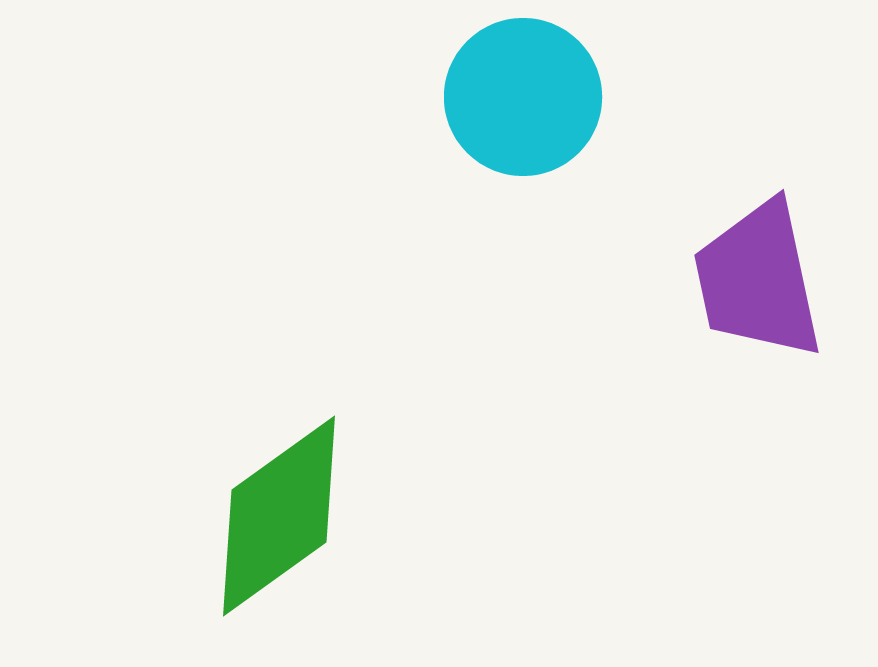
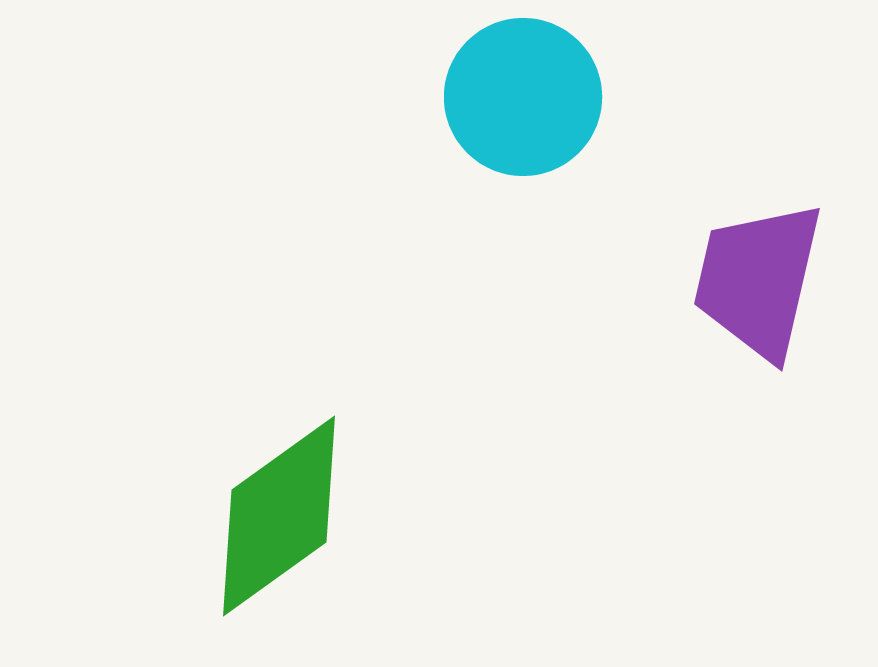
purple trapezoid: rotated 25 degrees clockwise
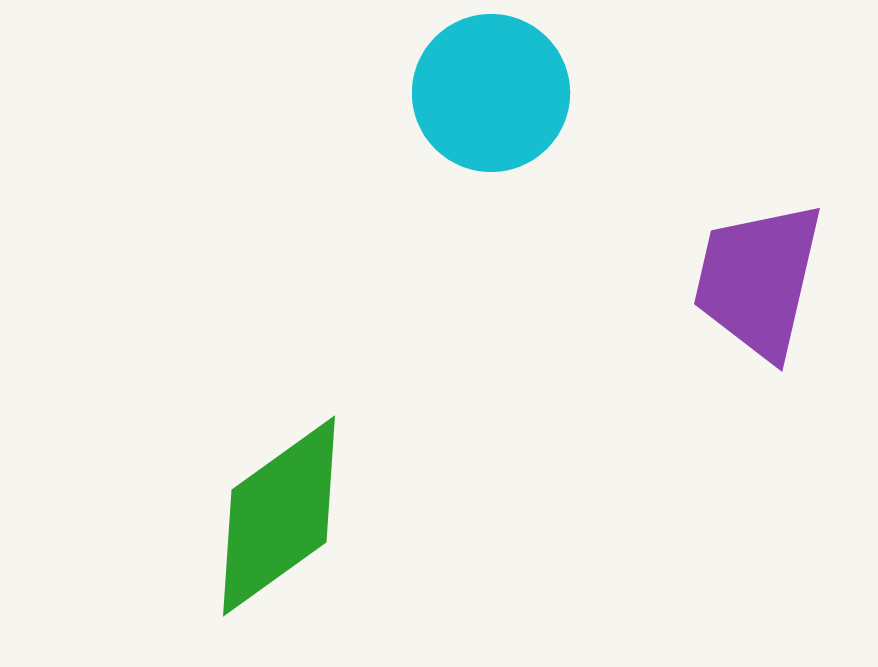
cyan circle: moved 32 px left, 4 px up
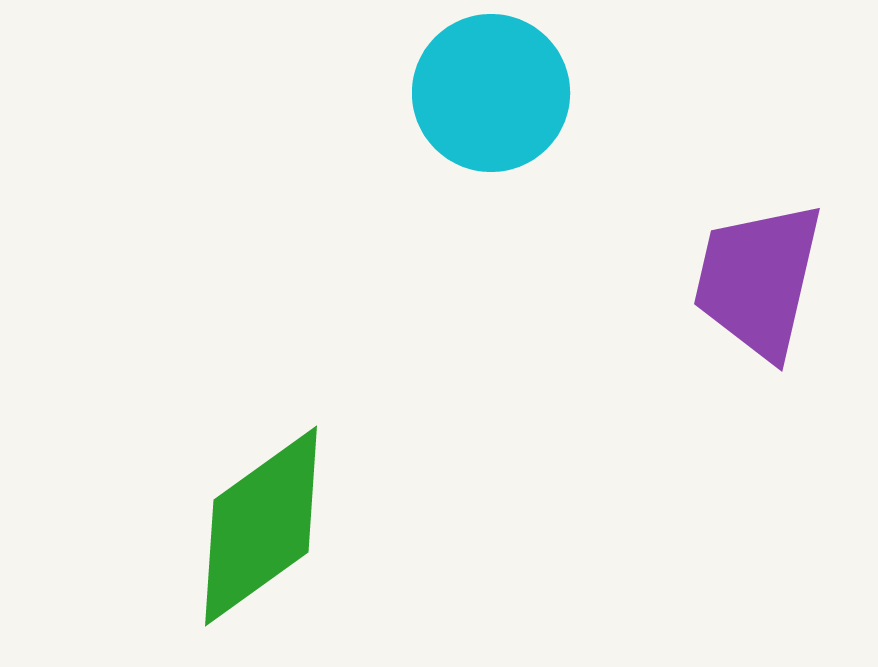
green diamond: moved 18 px left, 10 px down
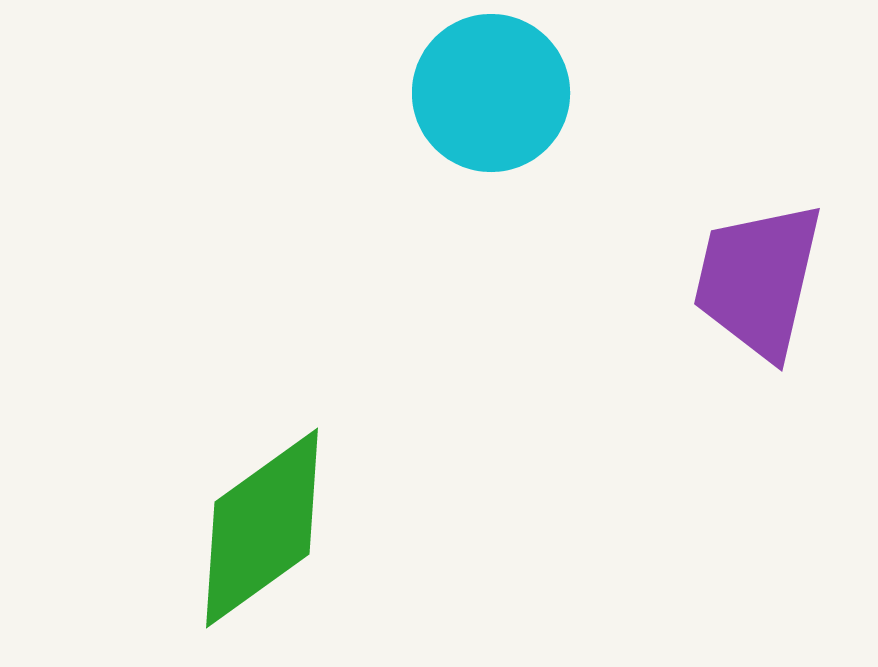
green diamond: moved 1 px right, 2 px down
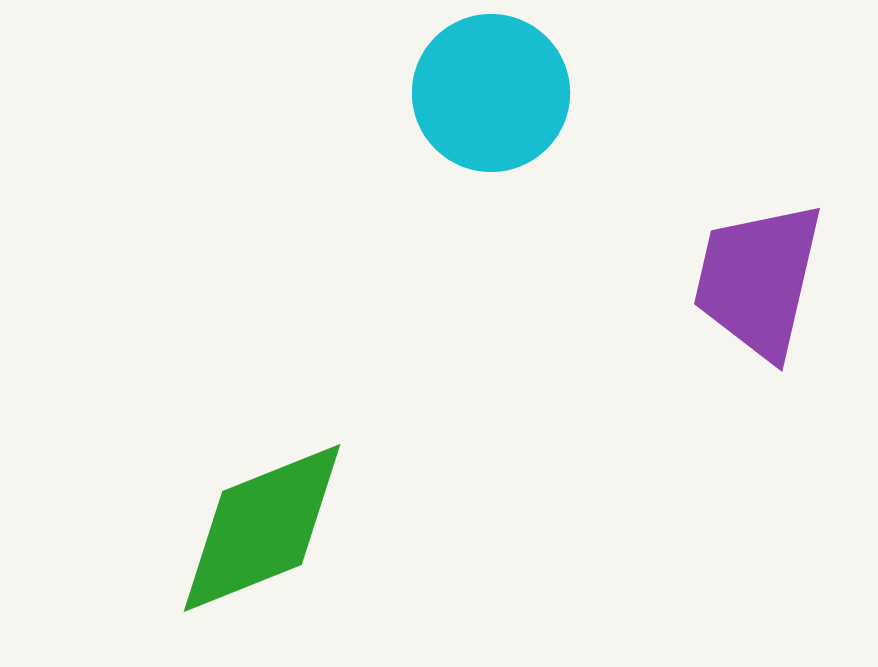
green diamond: rotated 14 degrees clockwise
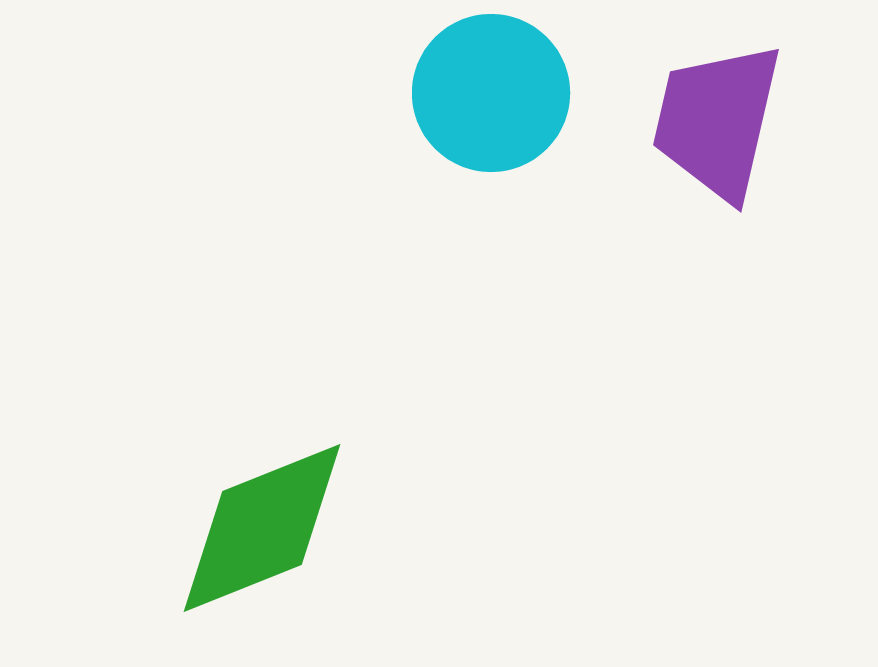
purple trapezoid: moved 41 px left, 159 px up
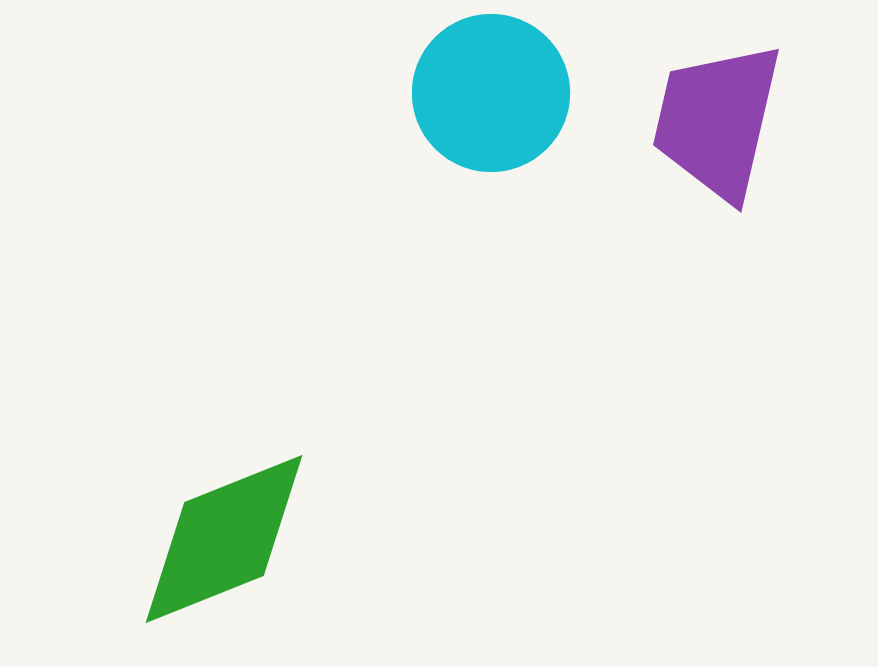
green diamond: moved 38 px left, 11 px down
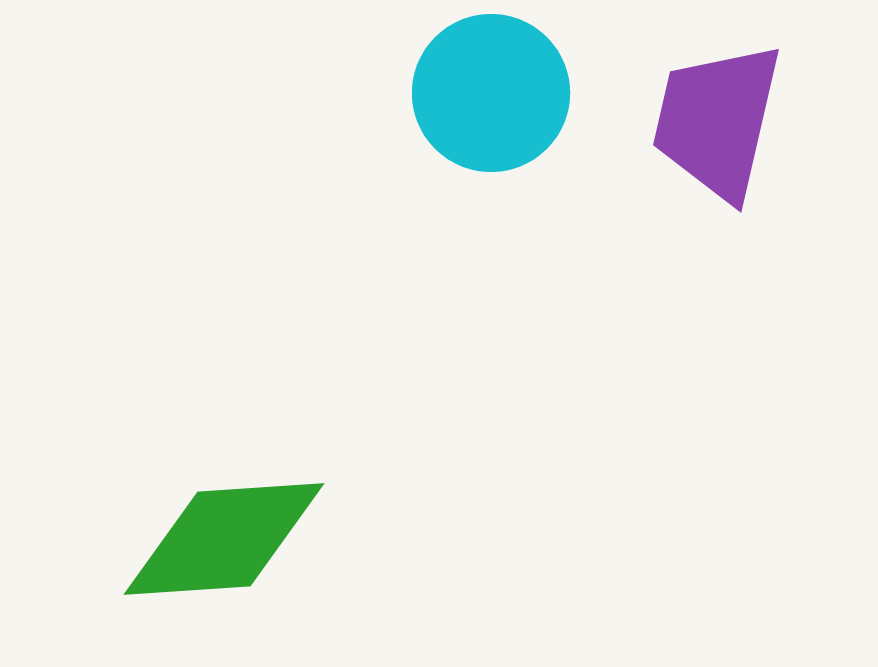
green diamond: rotated 18 degrees clockwise
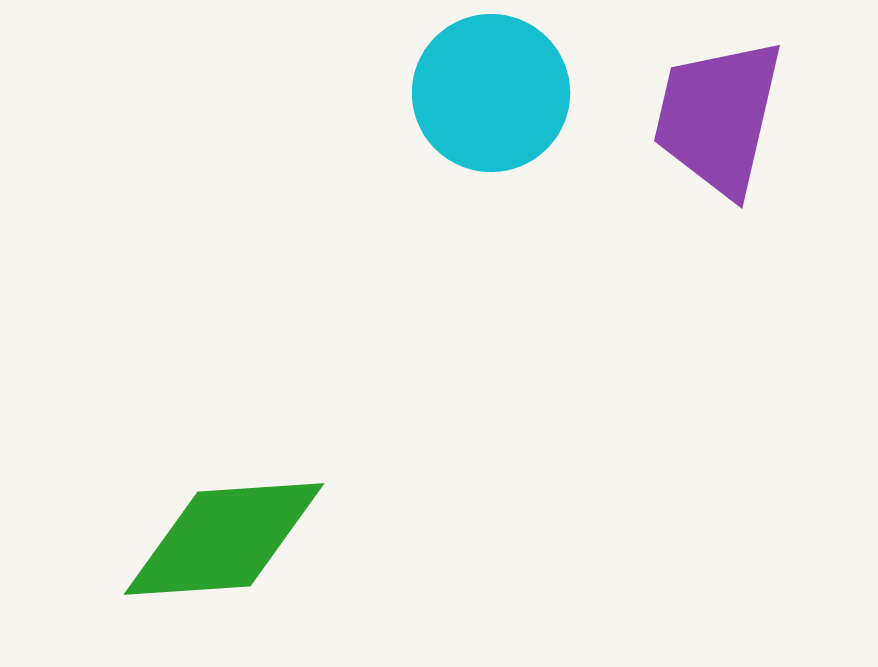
purple trapezoid: moved 1 px right, 4 px up
